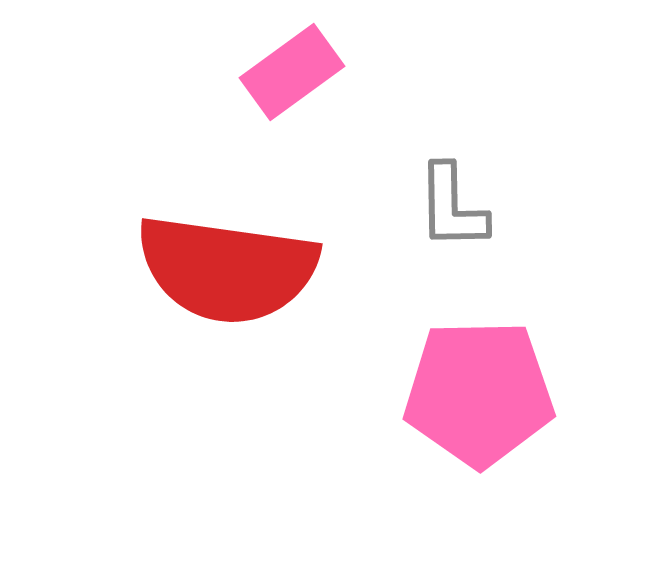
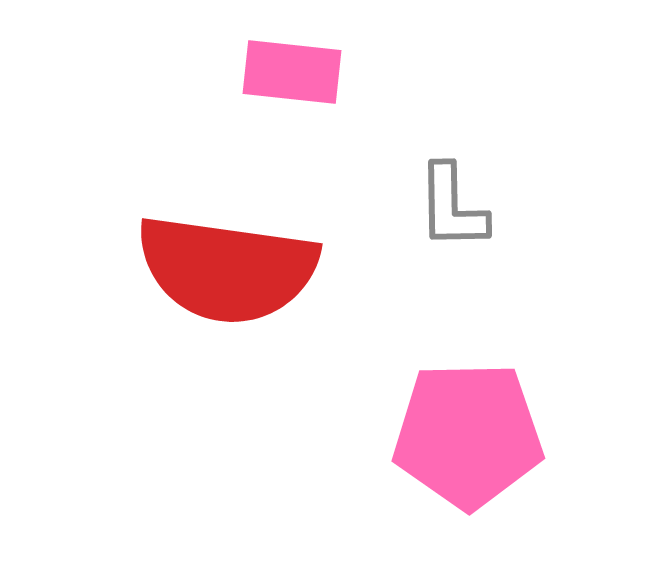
pink rectangle: rotated 42 degrees clockwise
pink pentagon: moved 11 px left, 42 px down
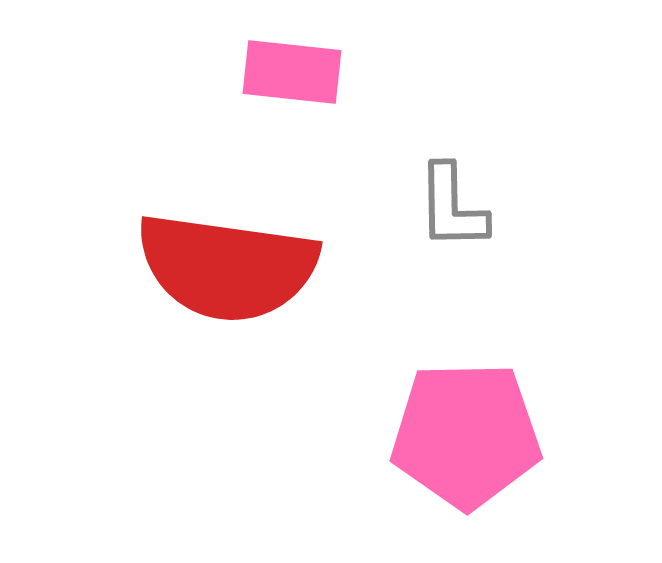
red semicircle: moved 2 px up
pink pentagon: moved 2 px left
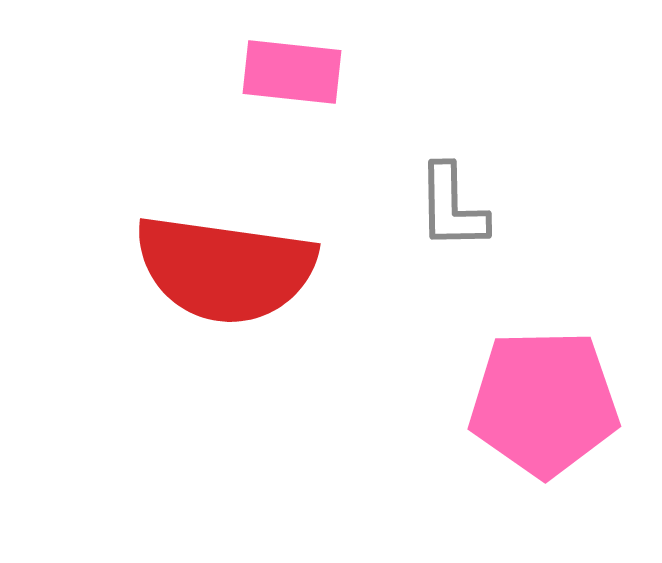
red semicircle: moved 2 px left, 2 px down
pink pentagon: moved 78 px right, 32 px up
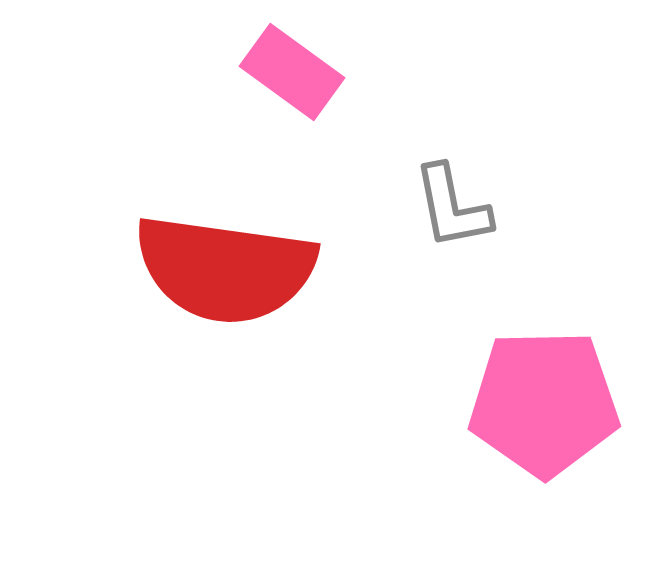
pink rectangle: rotated 30 degrees clockwise
gray L-shape: rotated 10 degrees counterclockwise
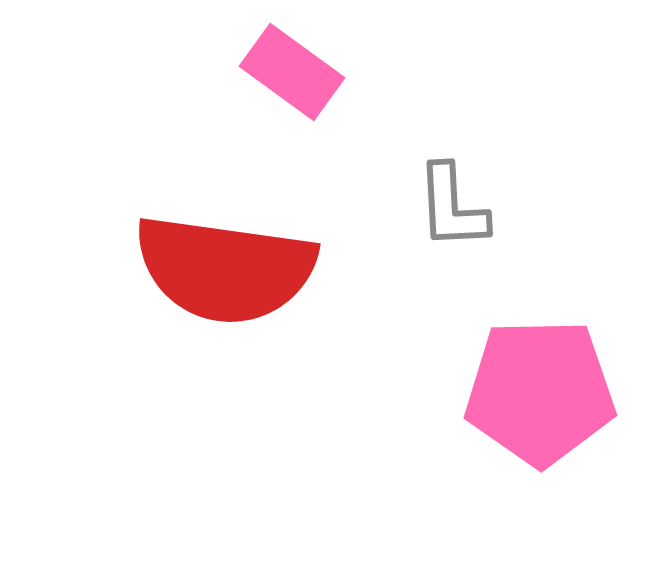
gray L-shape: rotated 8 degrees clockwise
pink pentagon: moved 4 px left, 11 px up
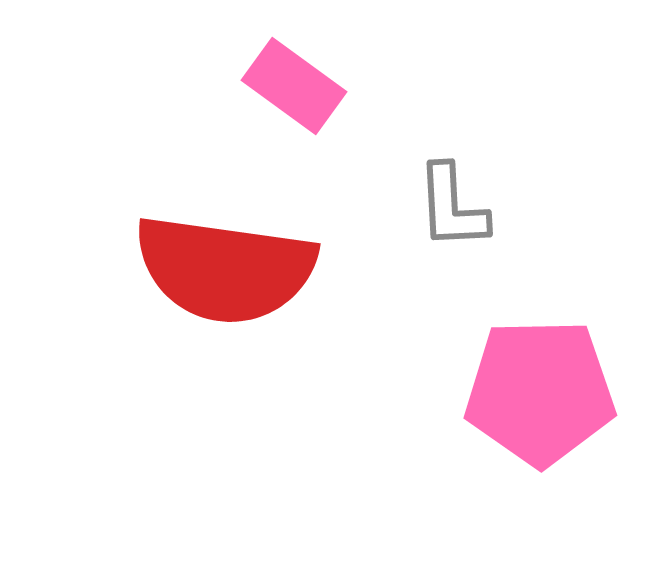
pink rectangle: moved 2 px right, 14 px down
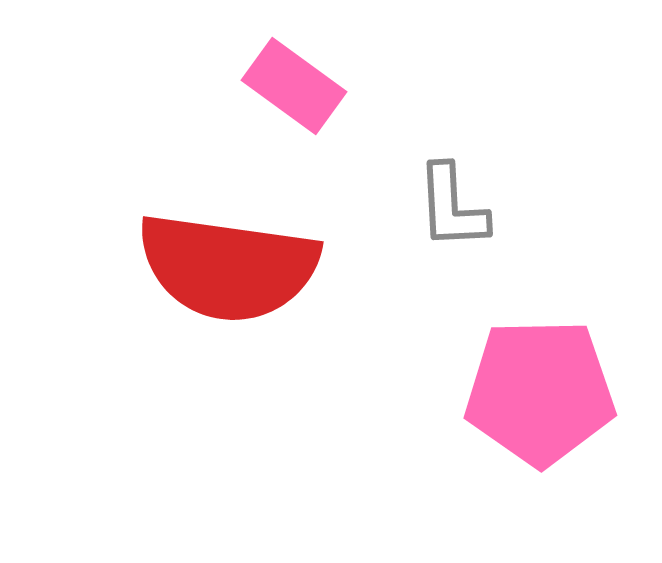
red semicircle: moved 3 px right, 2 px up
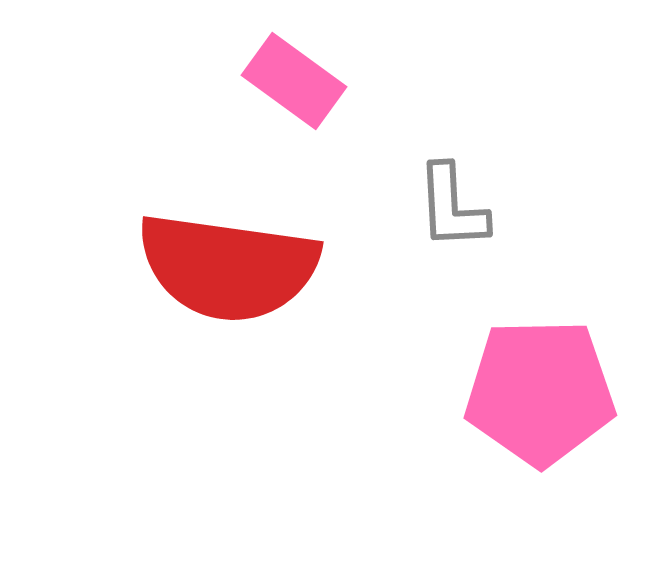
pink rectangle: moved 5 px up
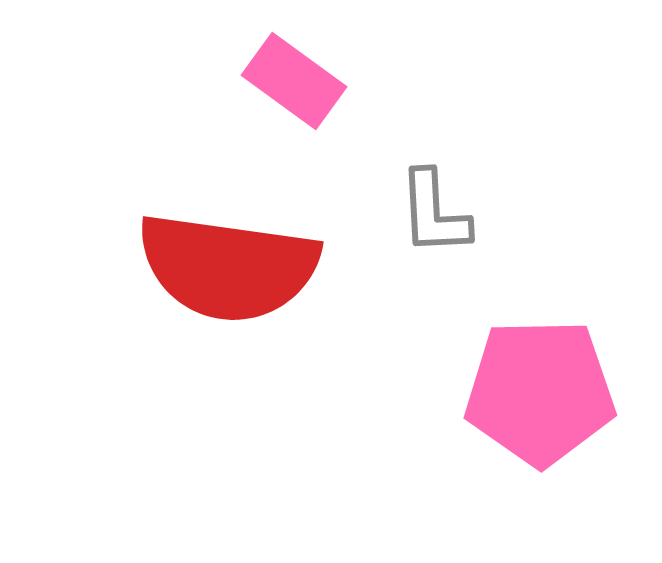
gray L-shape: moved 18 px left, 6 px down
